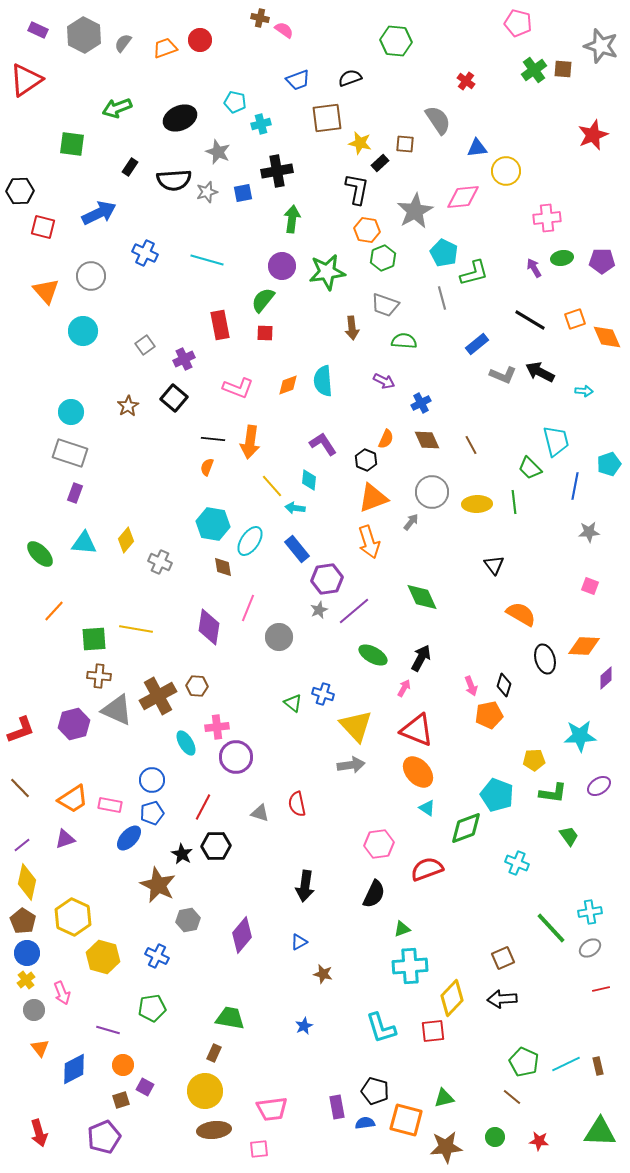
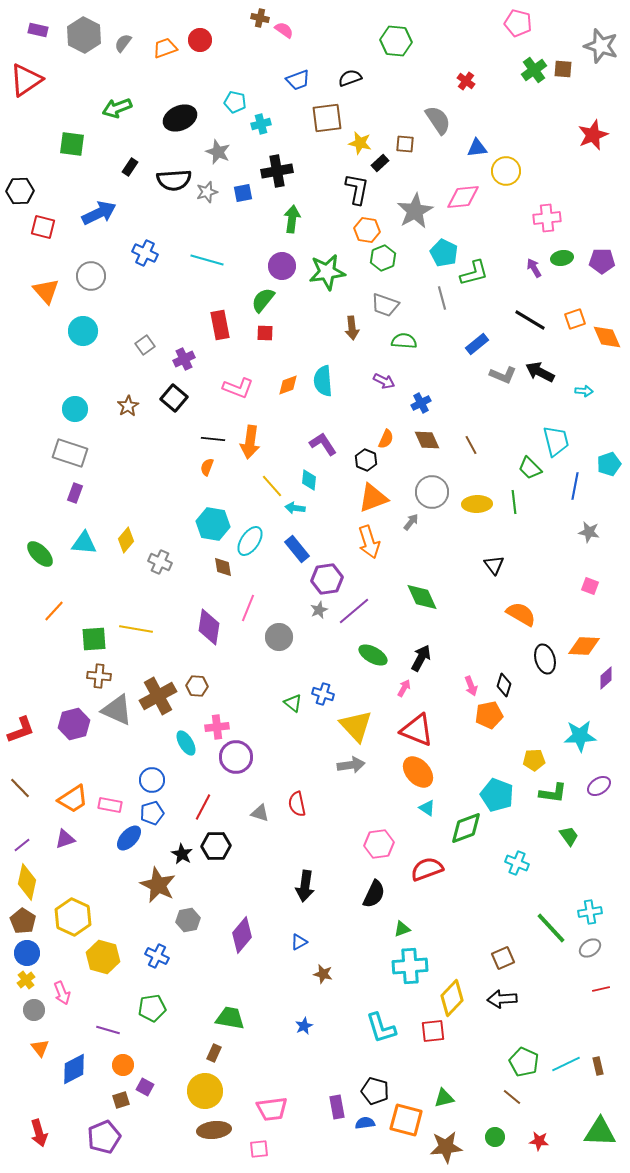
purple rectangle at (38, 30): rotated 12 degrees counterclockwise
cyan circle at (71, 412): moved 4 px right, 3 px up
gray star at (589, 532): rotated 15 degrees clockwise
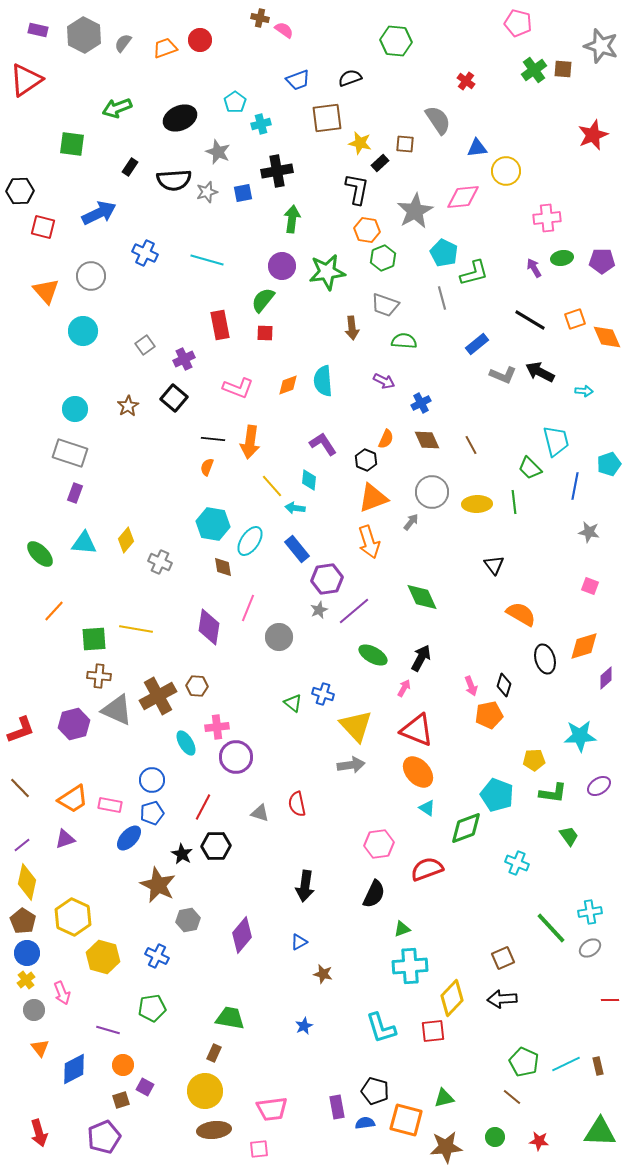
cyan pentagon at (235, 102): rotated 25 degrees clockwise
orange diamond at (584, 646): rotated 20 degrees counterclockwise
red line at (601, 989): moved 9 px right, 11 px down; rotated 12 degrees clockwise
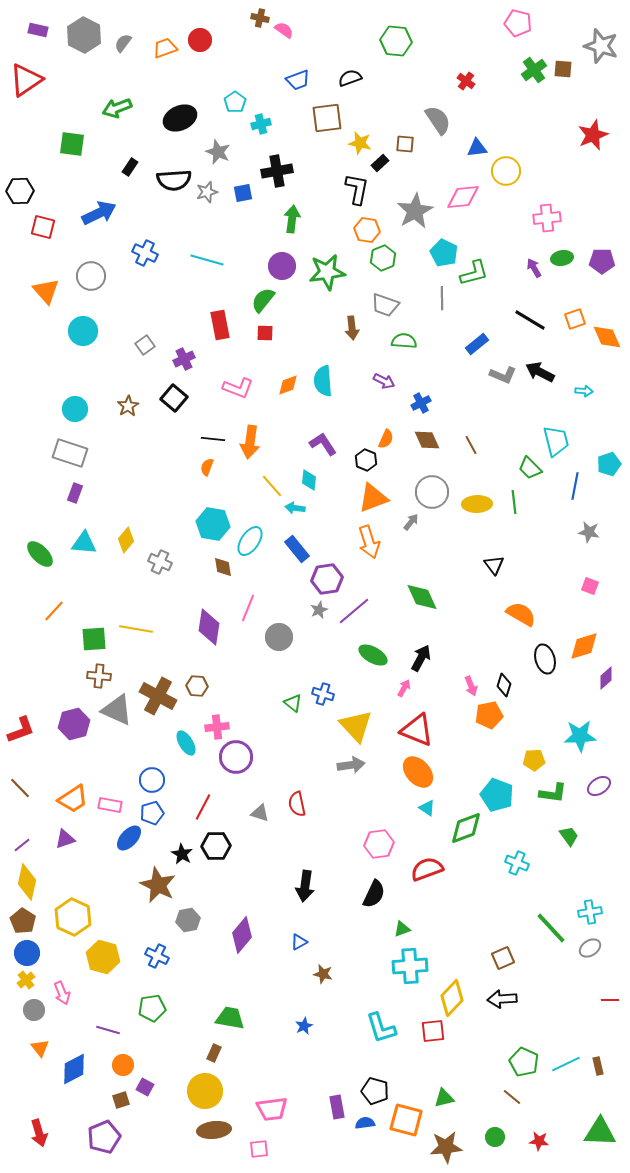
gray line at (442, 298): rotated 15 degrees clockwise
brown cross at (158, 696): rotated 33 degrees counterclockwise
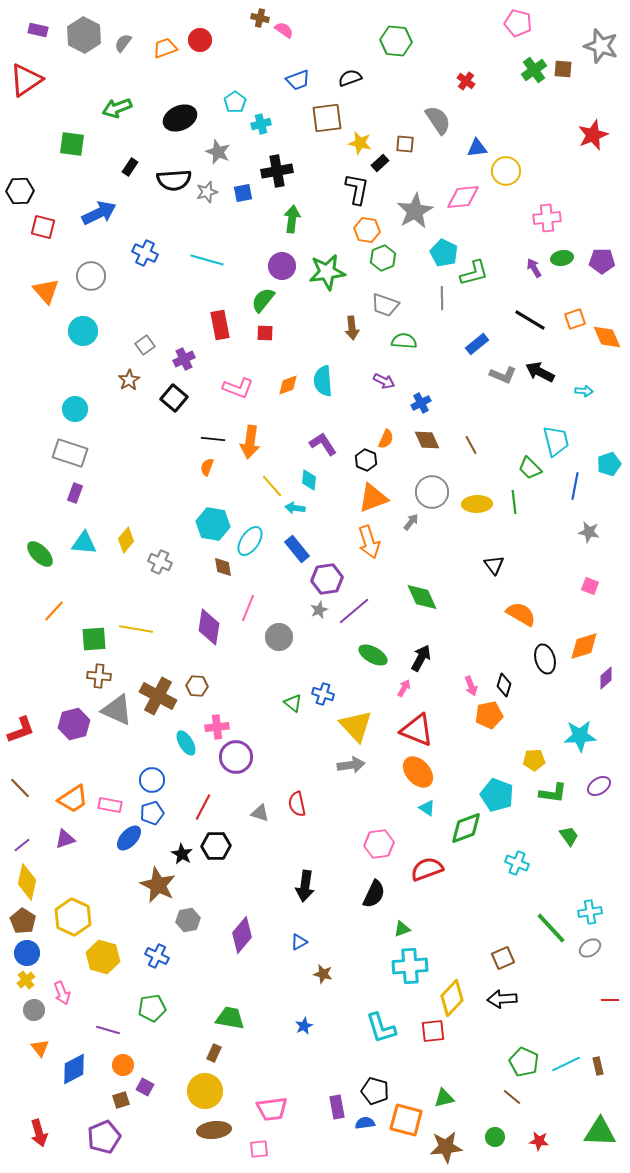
brown star at (128, 406): moved 1 px right, 26 px up
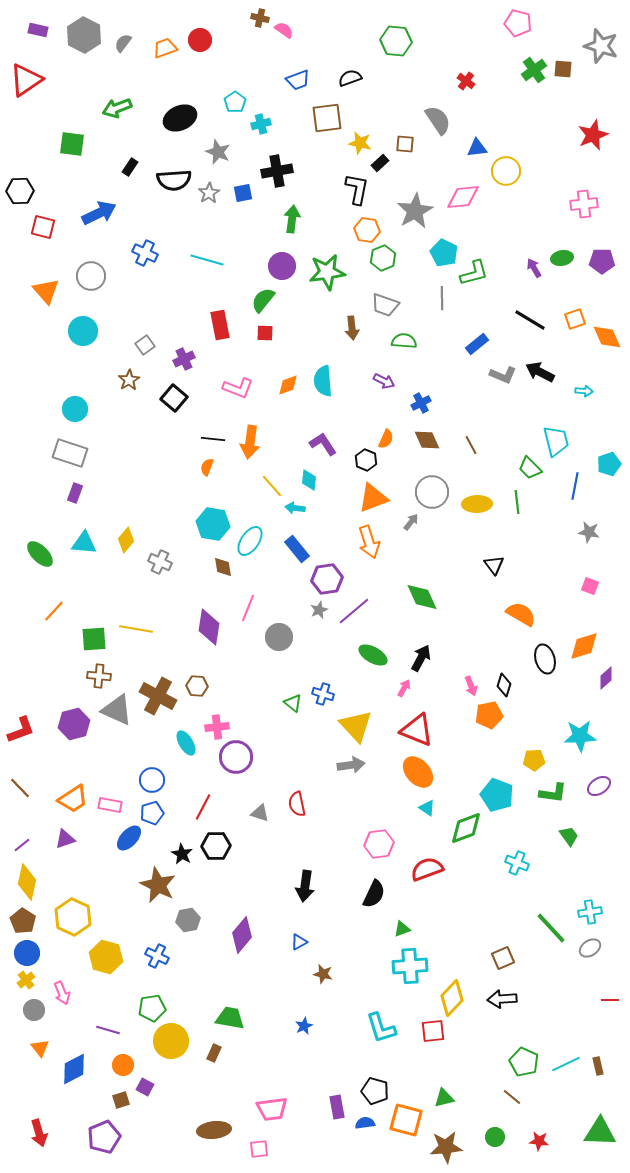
gray star at (207, 192): moved 2 px right, 1 px down; rotated 15 degrees counterclockwise
pink cross at (547, 218): moved 37 px right, 14 px up
green line at (514, 502): moved 3 px right
yellow hexagon at (103, 957): moved 3 px right
yellow circle at (205, 1091): moved 34 px left, 50 px up
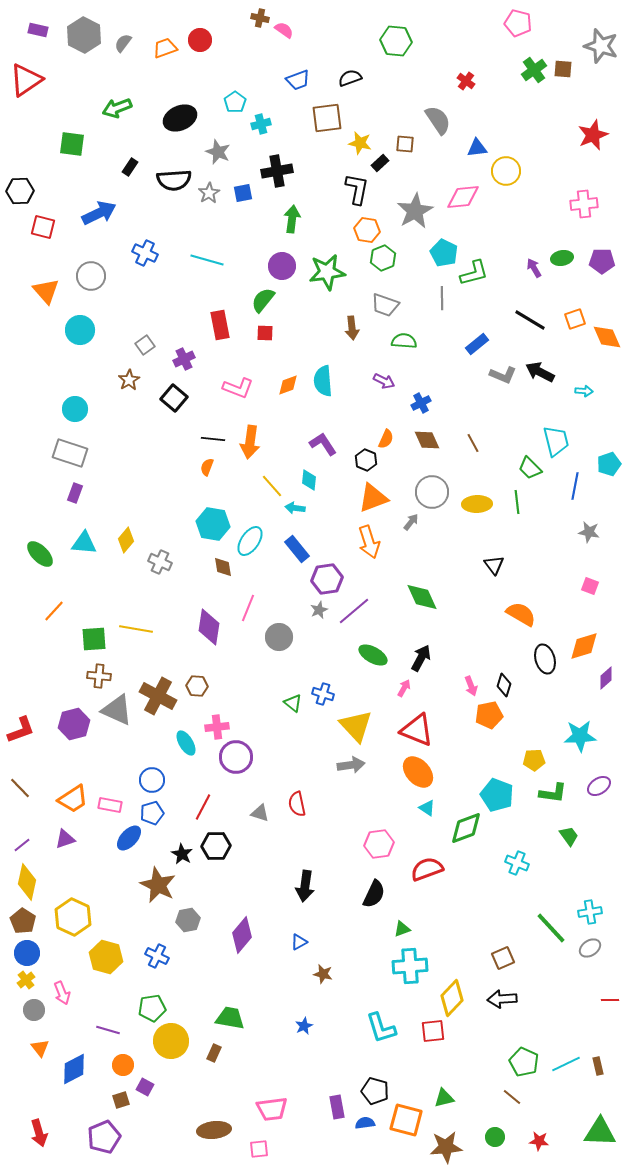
cyan circle at (83, 331): moved 3 px left, 1 px up
brown line at (471, 445): moved 2 px right, 2 px up
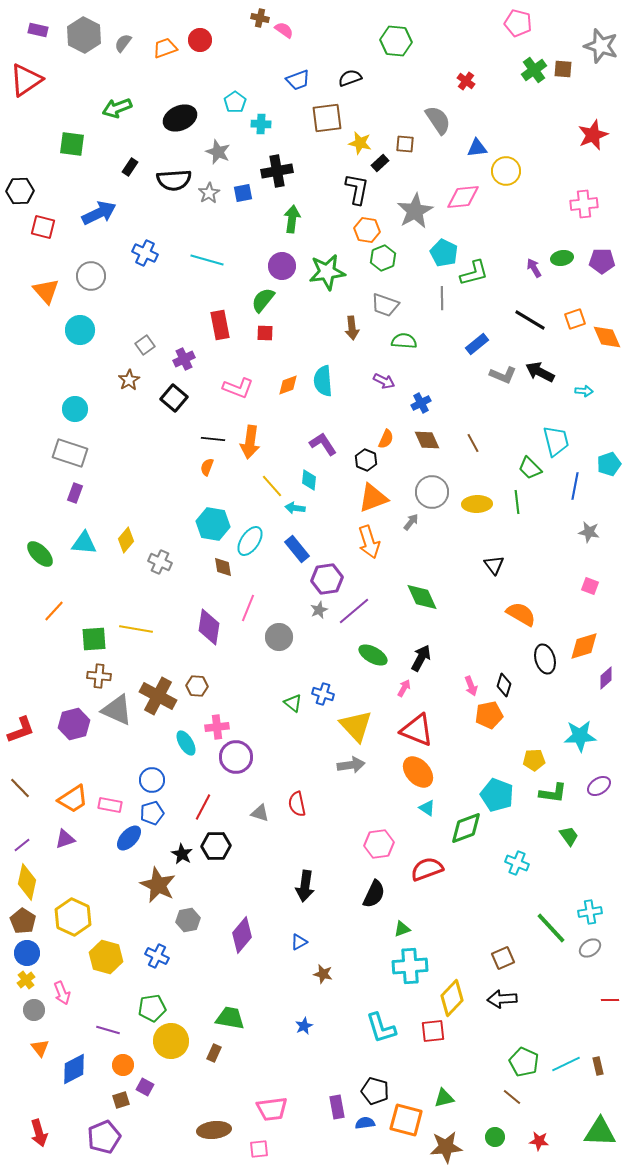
cyan cross at (261, 124): rotated 18 degrees clockwise
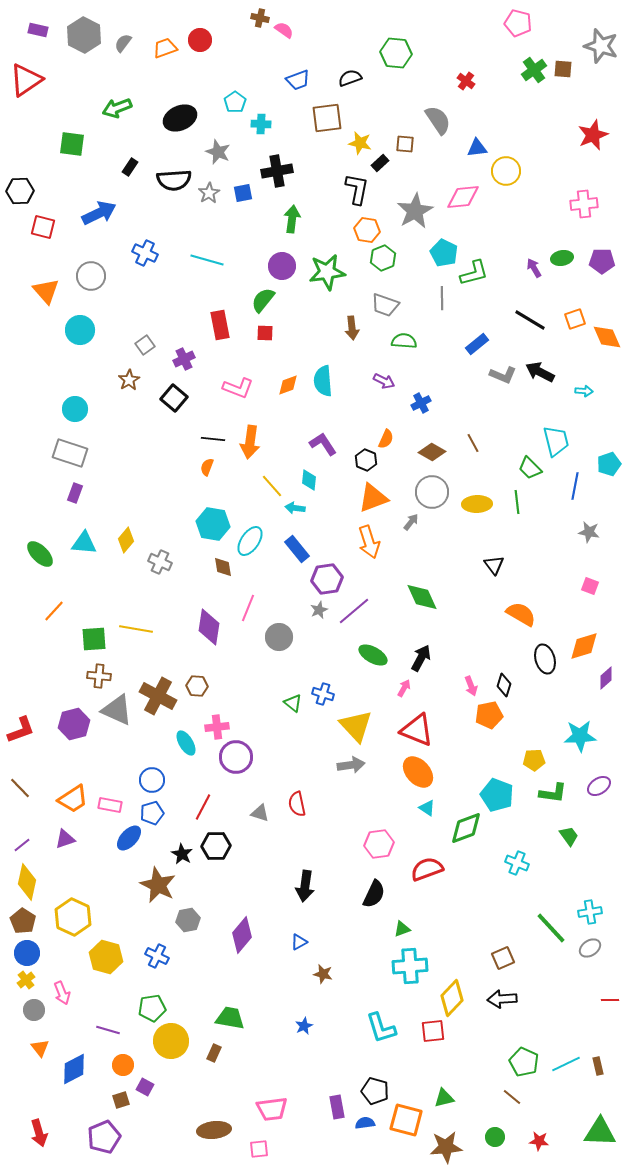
green hexagon at (396, 41): moved 12 px down
brown diamond at (427, 440): moved 5 px right, 12 px down; rotated 36 degrees counterclockwise
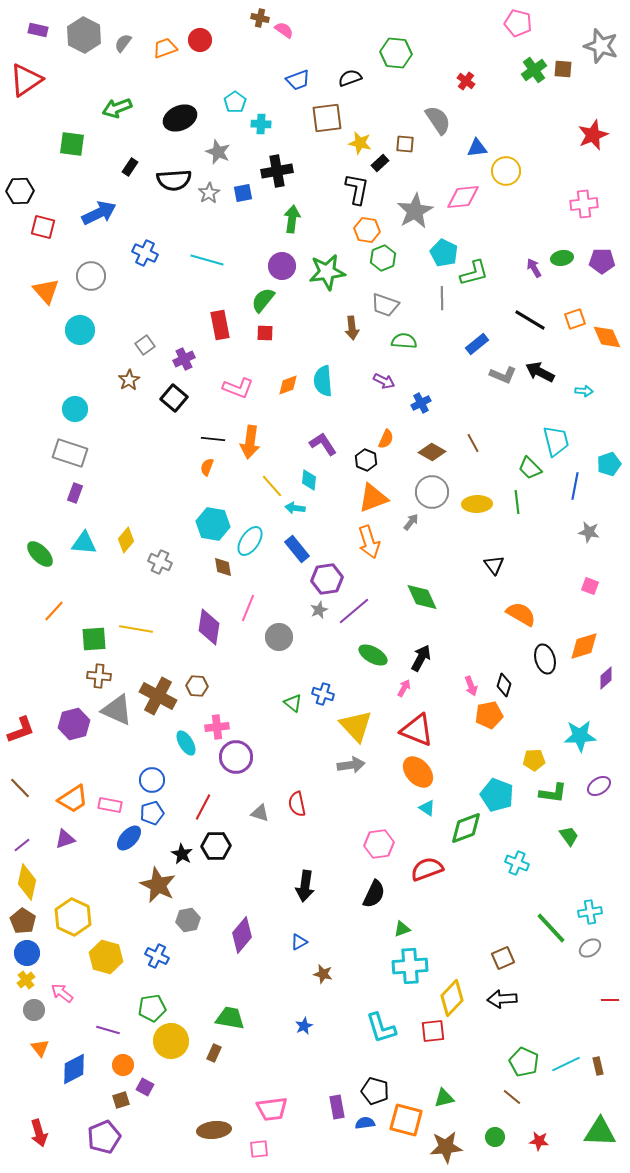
pink arrow at (62, 993): rotated 150 degrees clockwise
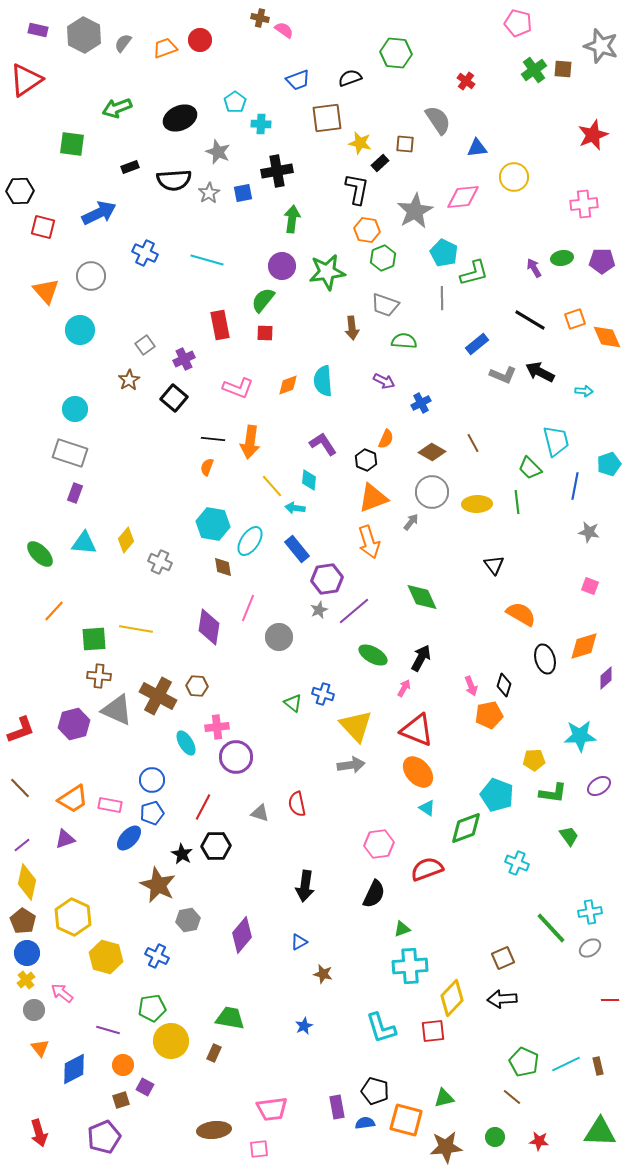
black rectangle at (130, 167): rotated 36 degrees clockwise
yellow circle at (506, 171): moved 8 px right, 6 px down
